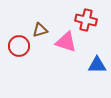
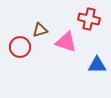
red cross: moved 3 px right, 1 px up
red circle: moved 1 px right, 1 px down
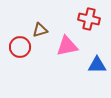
pink triangle: moved 1 px right, 4 px down; rotated 30 degrees counterclockwise
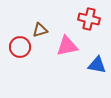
blue triangle: rotated 12 degrees clockwise
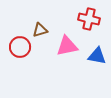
blue triangle: moved 9 px up
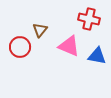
brown triangle: rotated 35 degrees counterclockwise
pink triangle: moved 2 px right; rotated 35 degrees clockwise
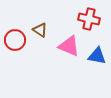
brown triangle: rotated 35 degrees counterclockwise
red circle: moved 5 px left, 7 px up
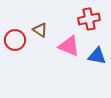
red cross: rotated 25 degrees counterclockwise
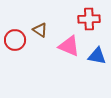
red cross: rotated 10 degrees clockwise
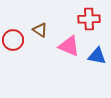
red circle: moved 2 px left
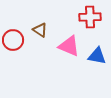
red cross: moved 1 px right, 2 px up
